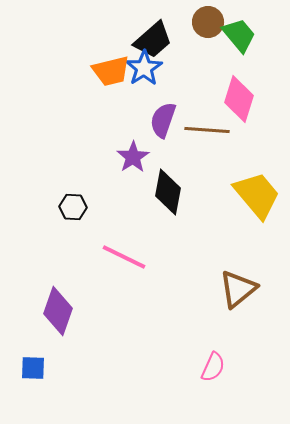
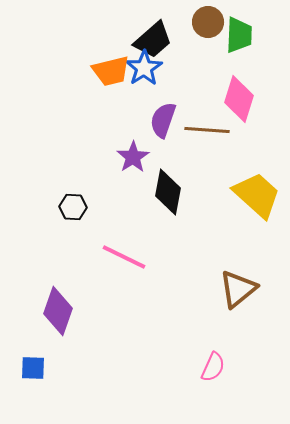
green trapezoid: rotated 42 degrees clockwise
yellow trapezoid: rotated 8 degrees counterclockwise
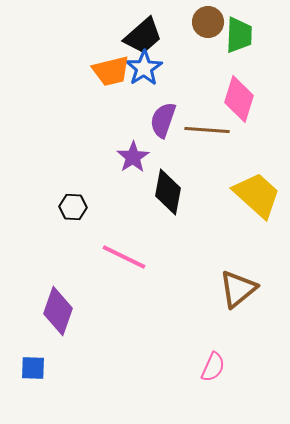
black trapezoid: moved 10 px left, 4 px up
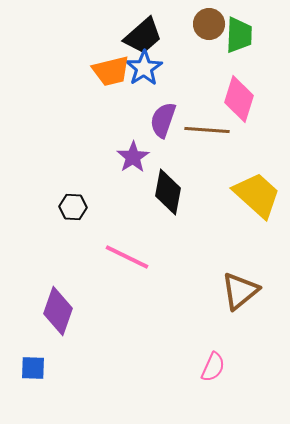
brown circle: moved 1 px right, 2 px down
pink line: moved 3 px right
brown triangle: moved 2 px right, 2 px down
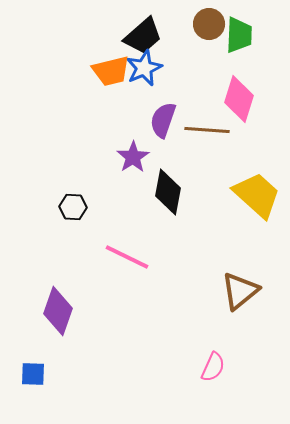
blue star: rotated 9 degrees clockwise
blue square: moved 6 px down
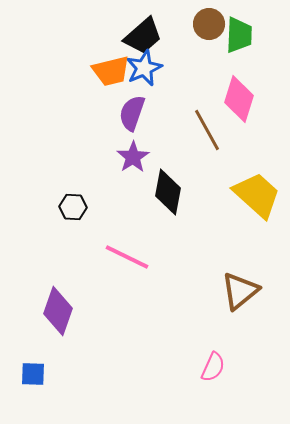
purple semicircle: moved 31 px left, 7 px up
brown line: rotated 57 degrees clockwise
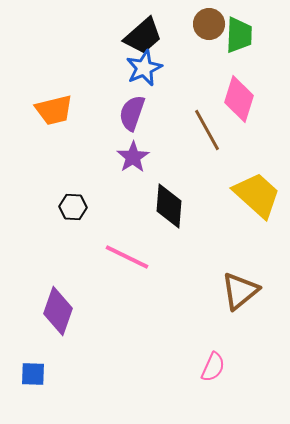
orange trapezoid: moved 57 px left, 39 px down
black diamond: moved 1 px right, 14 px down; rotated 6 degrees counterclockwise
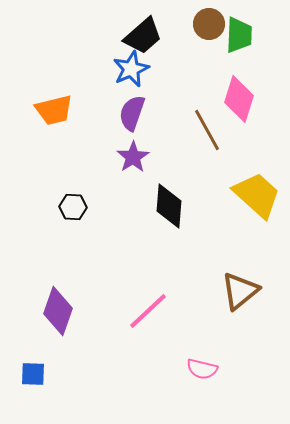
blue star: moved 13 px left, 1 px down
pink line: moved 21 px right, 54 px down; rotated 69 degrees counterclockwise
pink semicircle: moved 11 px left, 2 px down; rotated 80 degrees clockwise
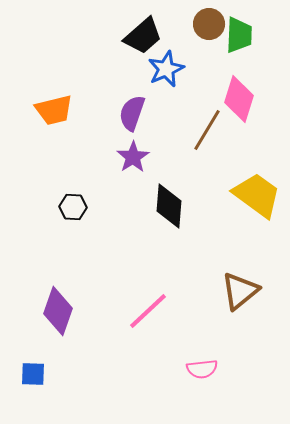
blue star: moved 35 px right
brown line: rotated 60 degrees clockwise
yellow trapezoid: rotated 6 degrees counterclockwise
pink semicircle: rotated 20 degrees counterclockwise
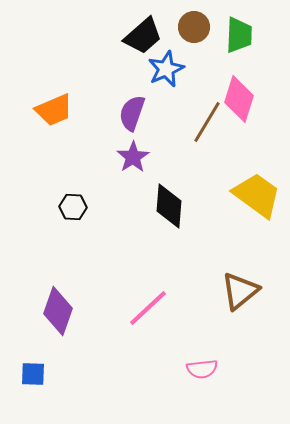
brown circle: moved 15 px left, 3 px down
orange trapezoid: rotated 9 degrees counterclockwise
brown line: moved 8 px up
pink line: moved 3 px up
